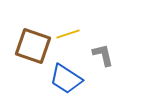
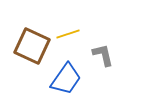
brown square: moved 1 px left; rotated 6 degrees clockwise
blue trapezoid: rotated 88 degrees counterclockwise
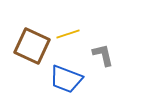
blue trapezoid: rotated 76 degrees clockwise
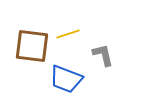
brown square: rotated 18 degrees counterclockwise
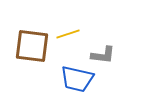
gray L-shape: rotated 110 degrees clockwise
blue trapezoid: moved 11 px right; rotated 8 degrees counterclockwise
